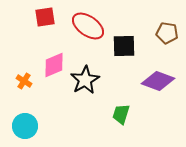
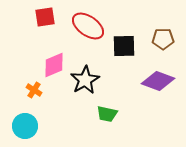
brown pentagon: moved 4 px left, 6 px down; rotated 10 degrees counterclockwise
orange cross: moved 10 px right, 9 px down
green trapezoid: moved 14 px left; rotated 95 degrees counterclockwise
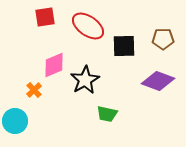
orange cross: rotated 14 degrees clockwise
cyan circle: moved 10 px left, 5 px up
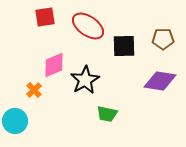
purple diamond: moved 2 px right; rotated 12 degrees counterclockwise
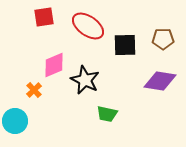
red square: moved 1 px left
black square: moved 1 px right, 1 px up
black star: rotated 16 degrees counterclockwise
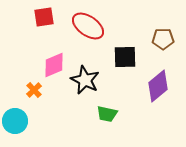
black square: moved 12 px down
purple diamond: moved 2 px left, 5 px down; rotated 48 degrees counterclockwise
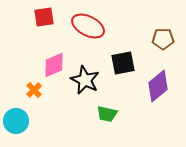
red ellipse: rotated 8 degrees counterclockwise
black square: moved 2 px left, 6 px down; rotated 10 degrees counterclockwise
cyan circle: moved 1 px right
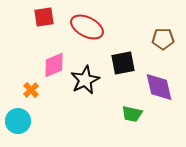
red ellipse: moved 1 px left, 1 px down
black star: rotated 20 degrees clockwise
purple diamond: moved 1 px right, 1 px down; rotated 64 degrees counterclockwise
orange cross: moved 3 px left
green trapezoid: moved 25 px right
cyan circle: moved 2 px right
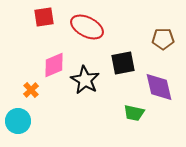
black star: rotated 16 degrees counterclockwise
green trapezoid: moved 2 px right, 1 px up
